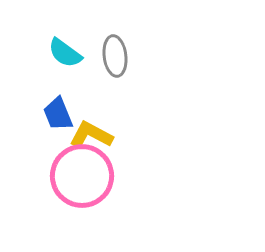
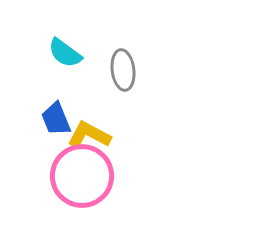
gray ellipse: moved 8 px right, 14 px down
blue trapezoid: moved 2 px left, 5 px down
yellow L-shape: moved 2 px left
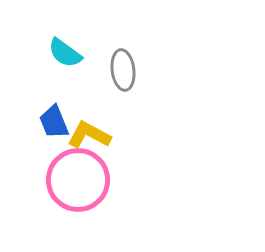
blue trapezoid: moved 2 px left, 3 px down
pink circle: moved 4 px left, 4 px down
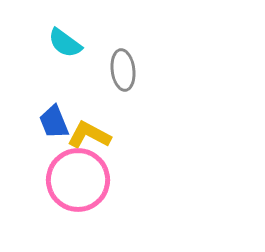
cyan semicircle: moved 10 px up
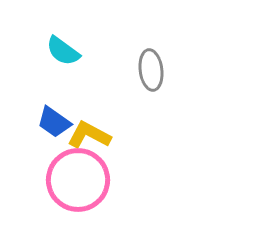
cyan semicircle: moved 2 px left, 8 px down
gray ellipse: moved 28 px right
blue trapezoid: rotated 33 degrees counterclockwise
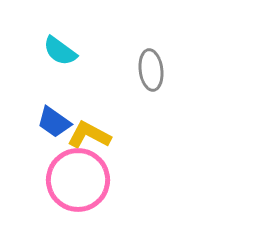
cyan semicircle: moved 3 px left
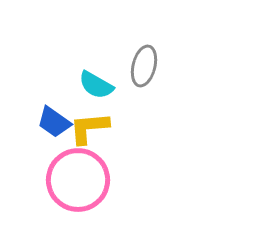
cyan semicircle: moved 36 px right, 34 px down; rotated 6 degrees counterclockwise
gray ellipse: moved 7 px left, 4 px up; rotated 21 degrees clockwise
yellow L-shape: moved 7 px up; rotated 33 degrees counterclockwise
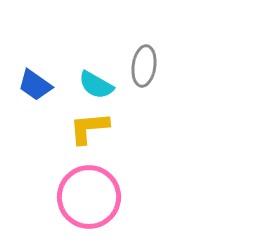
gray ellipse: rotated 6 degrees counterclockwise
blue trapezoid: moved 19 px left, 37 px up
pink circle: moved 11 px right, 17 px down
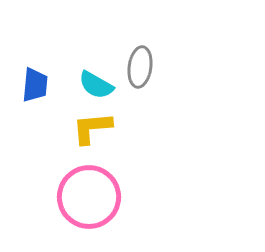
gray ellipse: moved 4 px left, 1 px down
blue trapezoid: rotated 120 degrees counterclockwise
yellow L-shape: moved 3 px right
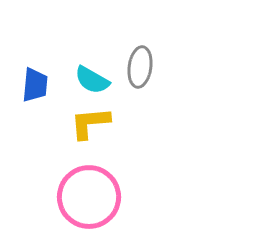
cyan semicircle: moved 4 px left, 5 px up
yellow L-shape: moved 2 px left, 5 px up
